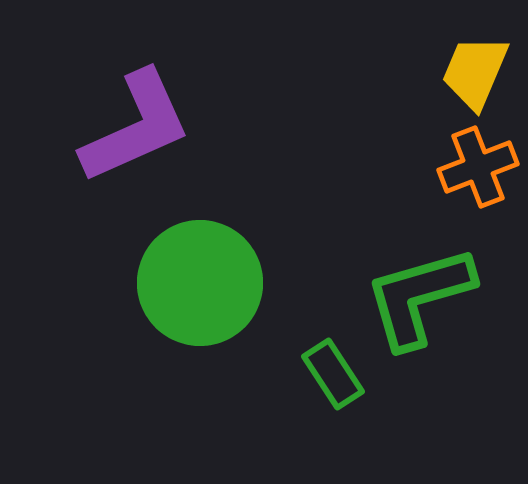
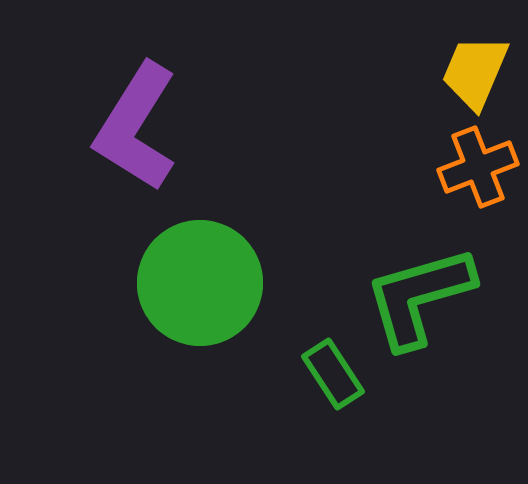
purple L-shape: rotated 146 degrees clockwise
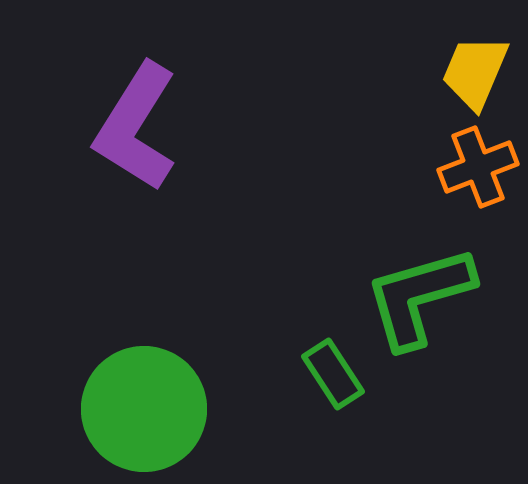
green circle: moved 56 px left, 126 px down
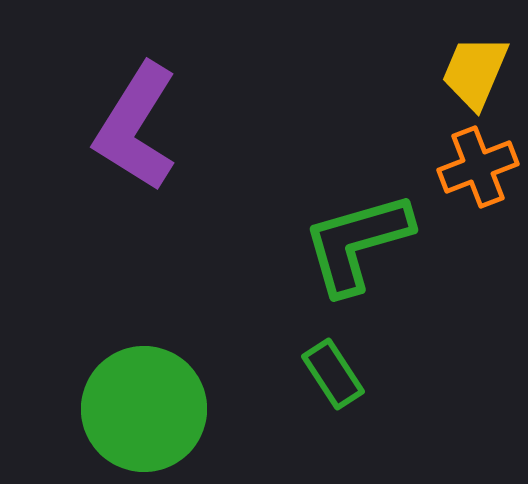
green L-shape: moved 62 px left, 54 px up
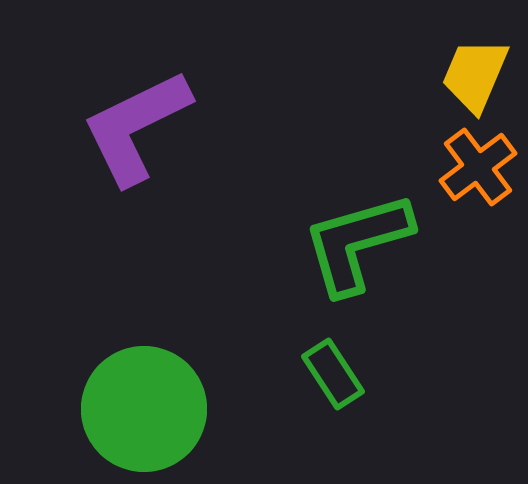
yellow trapezoid: moved 3 px down
purple L-shape: rotated 32 degrees clockwise
orange cross: rotated 16 degrees counterclockwise
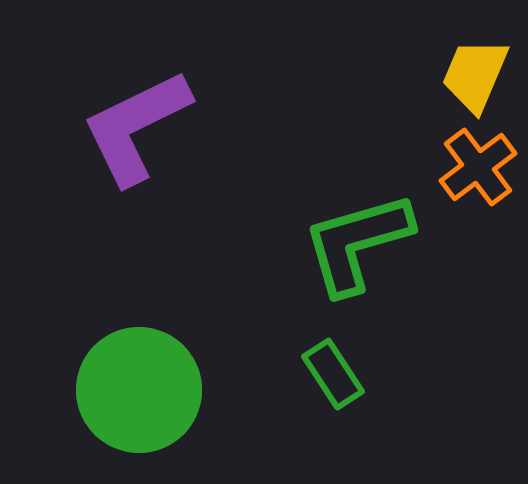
green circle: moved 5 px left, 19 px up
